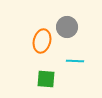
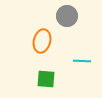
gray circle: moved 11 px up
cyan line: moved 7 px right
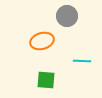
orange ellipse: rotated 60 degrees clockwise
green square: moved 1 px down
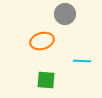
gray circle: moved 2 px left, 2 px up
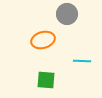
gray circle: moved 2 px right
orange ellipse: moved 1 px right, 1 px up
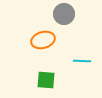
gray circle: moved 3 px left
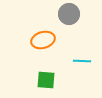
gray circle: moved 5 px right
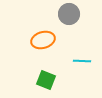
green square: rotated 18 degrees clockwise
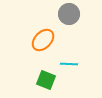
orange ellipse: rotated 30 degrees counterclockwise
cyan line: moved 13 px left, 3 px down
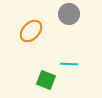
orange ellipse: moved 12 px left, 9 px up
